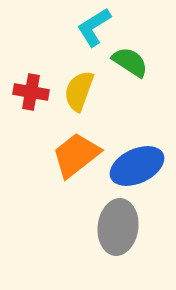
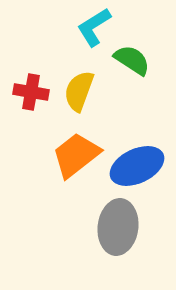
green semicircle: moved 2 px right, 2 px up
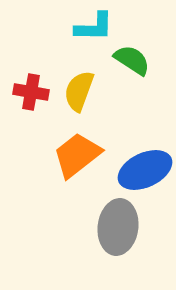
cyan L-shape: rotated 147 degrees counterclockwise
orange trapezoid: moved 1 px right
blue ellipse: moved 8 px right, 4 px down
